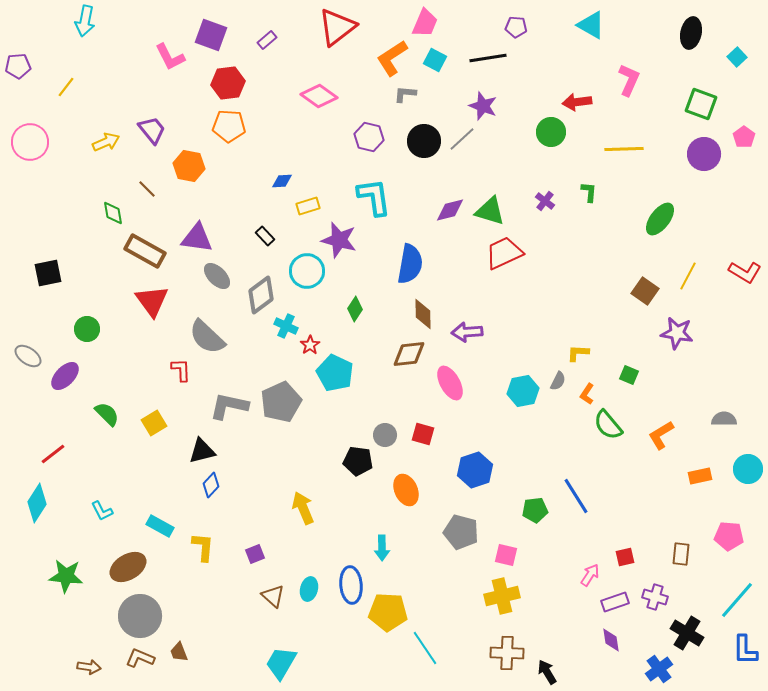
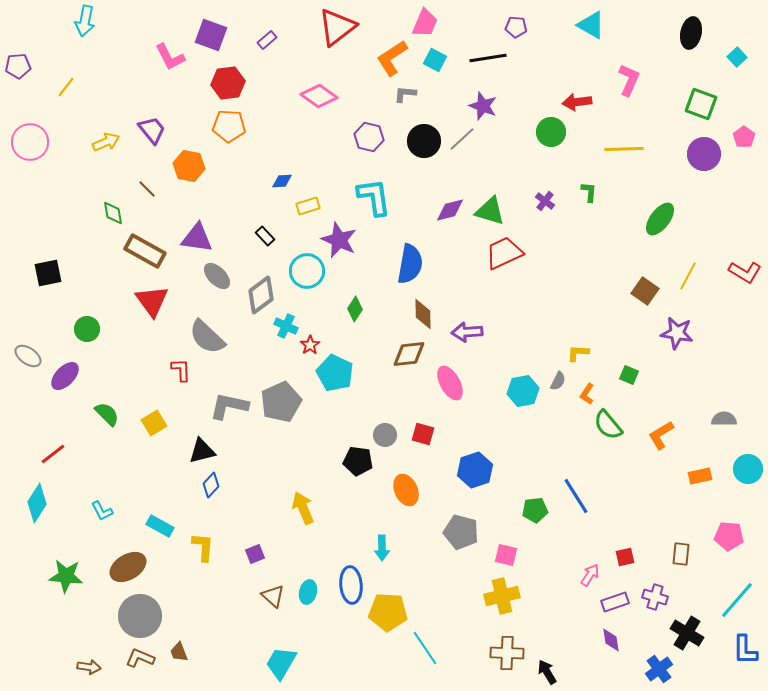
purple star at (339, 240): rotated 9 degrees clockwise
cyan ellipse at (309, 589): moved 1 px left, 3 px down
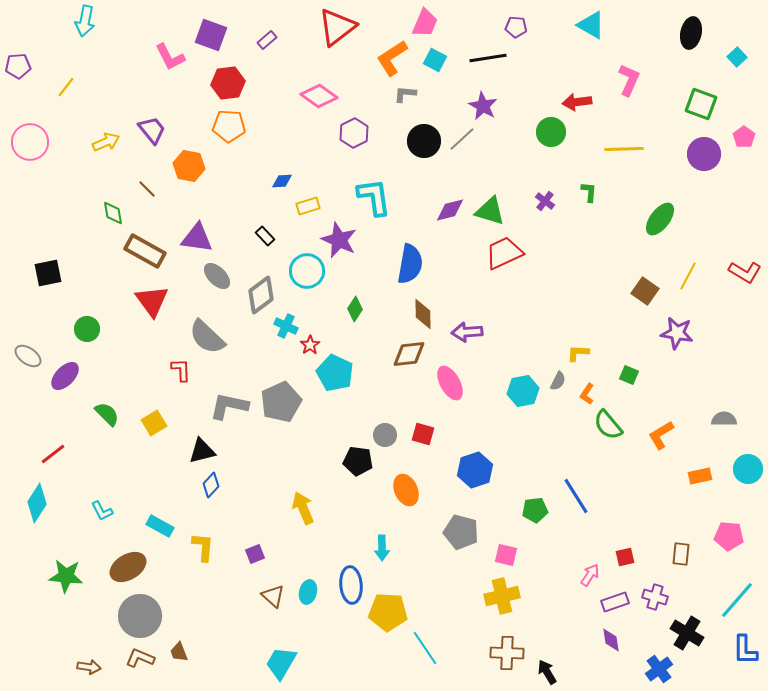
purple star at (483, 106): rotated 8 degrees clockwise
purple hexagon at (369, 137): moved 15 px left, 4 px up; rotated 20 degrees clockwise
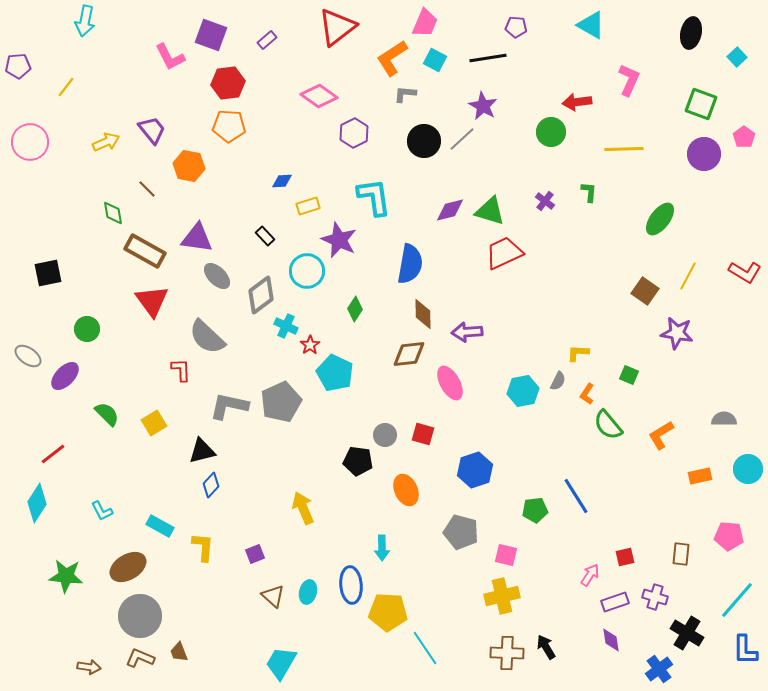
black arrow at (547, 672): moved 1 px left, 25 px up
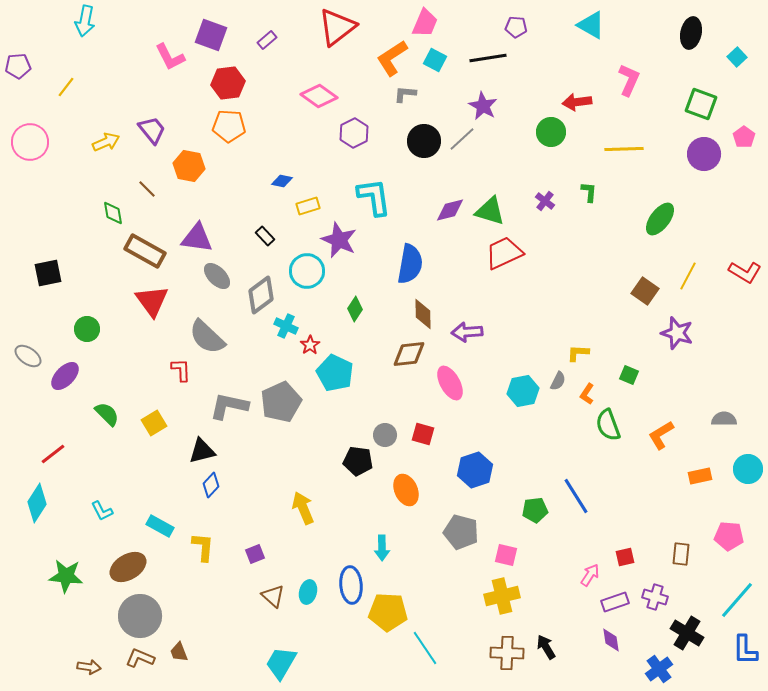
blue diamond at (282, 181): rotated 15 degrees clockwise
purple star at (677, 333): rotated 8 degrees clockwise
green semicircle at (608, 425): rotated 20 degrees clockwise
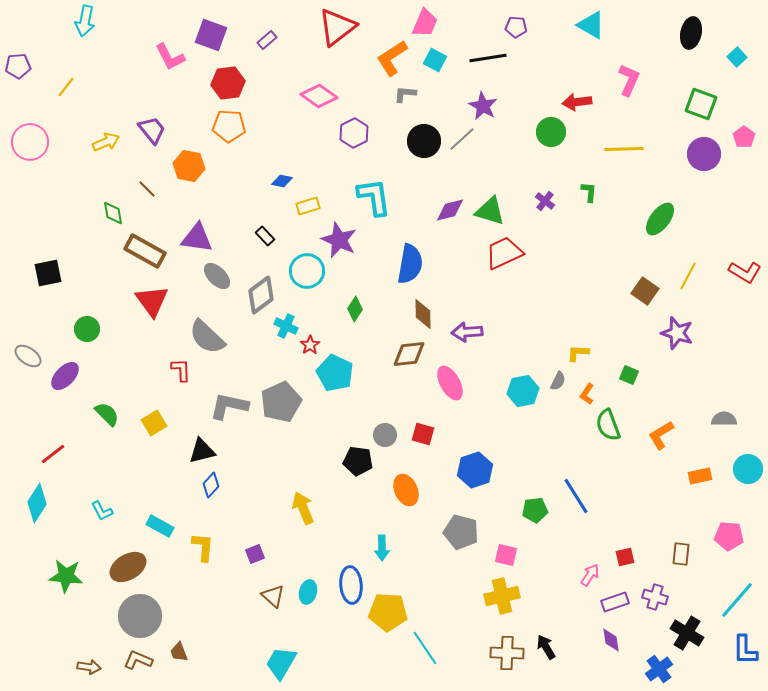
brown L-shape at (140, 658): moved 2 px left, 2 px down
